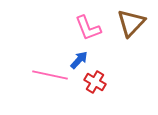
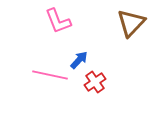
pink L-shape: moved 30 px left, 7 px up
red cross: rotated 25 degrees clockwise
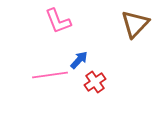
brown triangle: moved 4 px right, 1 px down
pink line: rotated 20 degrees counterclockwise
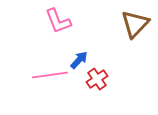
red cross: moved 2 px right, 3 px up
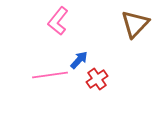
pink L-shape: rotated 60 degrees clockwise
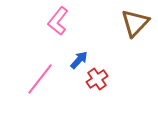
brown triangle: moved 1 px up
pink line: moved 10 px left, 4 px down; rotated 44 degrees counterclockwise
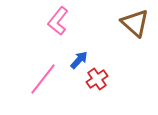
brown triangle: rotated 32 degrees counterclockwise
pink line: moved 3 px right
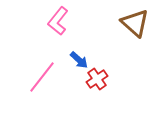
blue arrow: rotated 90 degrees clockwise
pink line: moved 1 px left, 2 px up
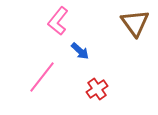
brown triangle: rotated 12 degrees clockwise
blue arrow: moved 1 px right, 9 px up
red cross: moved 10 px down
